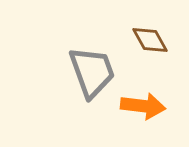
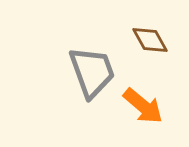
orange arrow: rotated 33 degrees clockwise
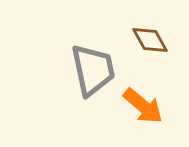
gray trapezoid: moved 1 px right, 2 px up; rotated 8 degrees clockwise
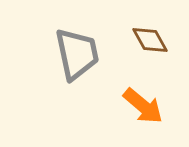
gray trapezoid: moved 16 px left, 16 px up
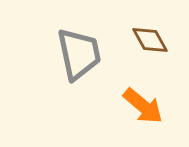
gray trapezoid: moved 2 px right
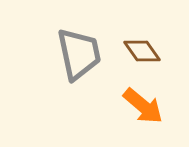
brown diamond: moved 8 px left, 11 px down; rotated 6 degrees counterclockwise
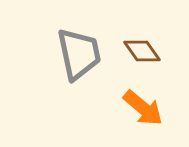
orange arrow: moved 2 px down
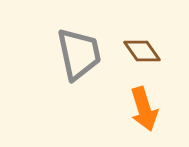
orange arrow: moved 1 px right, 1 px down; rotated 33 degrees clockwise
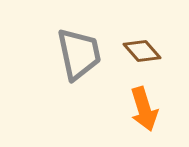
brown diamond: rotated 6 degrees counterclockwise
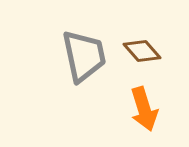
gray trapezoid: moved 5 px right, 2 px down
